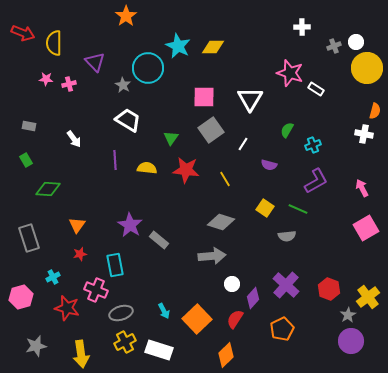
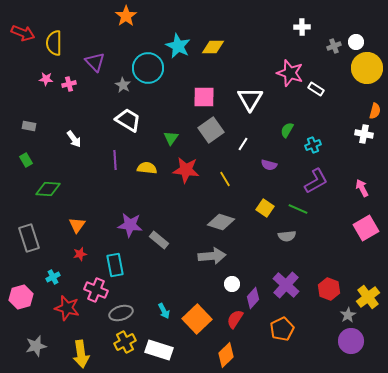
purple star at (130, 225): rotated 25 degrees counterclockwise
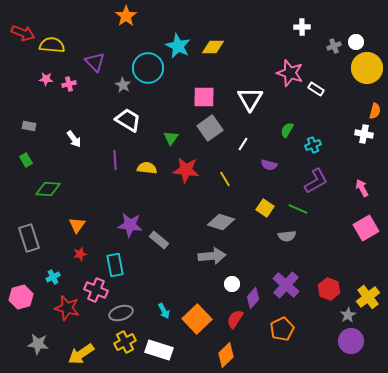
yellow semicircle at (54, 43): moved 2 px left, 2 px down; rotated 95 degrees clockwise
gray square at (211, 130): moved 1 px left, 2 px up
gray star at (36, 346): moved 2 px right, 2 px up; rotated 20 degrees clockwise
yellow arrow at (81, 354): rotated 64 degrees clockwise
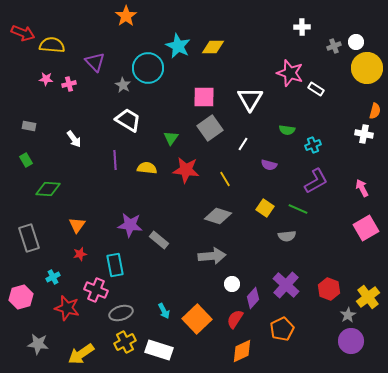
green semicircle at (287, 130): rotated 112 degrees counterclockwise
gray diamond at (221, 222): moved 3 px left, 6 px up
orange diamond at (226, 355): moved 16 px right, 4 px up; rotated 20 degrees clockwise
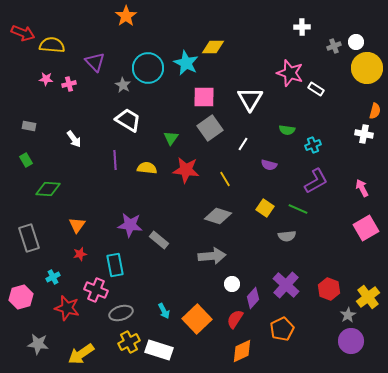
cyan star at (178, 46): moved 8 px right, 17 px down
yellow cross at (125, 342): moved 4 px right
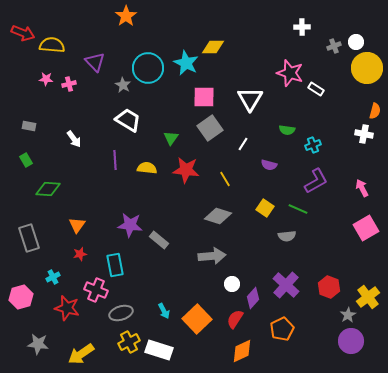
red hexagon at (329, 289): moved 2 px up
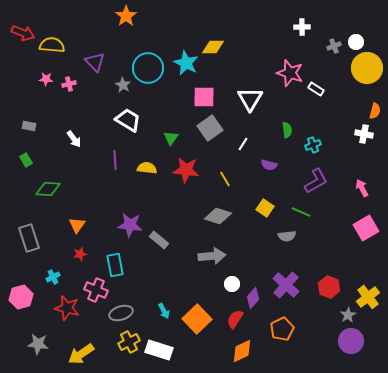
green semicircle at (287, 130): rotated 105 degrees counterclockwise
green line at (298, 209): moved 3 px right, 3 px down
